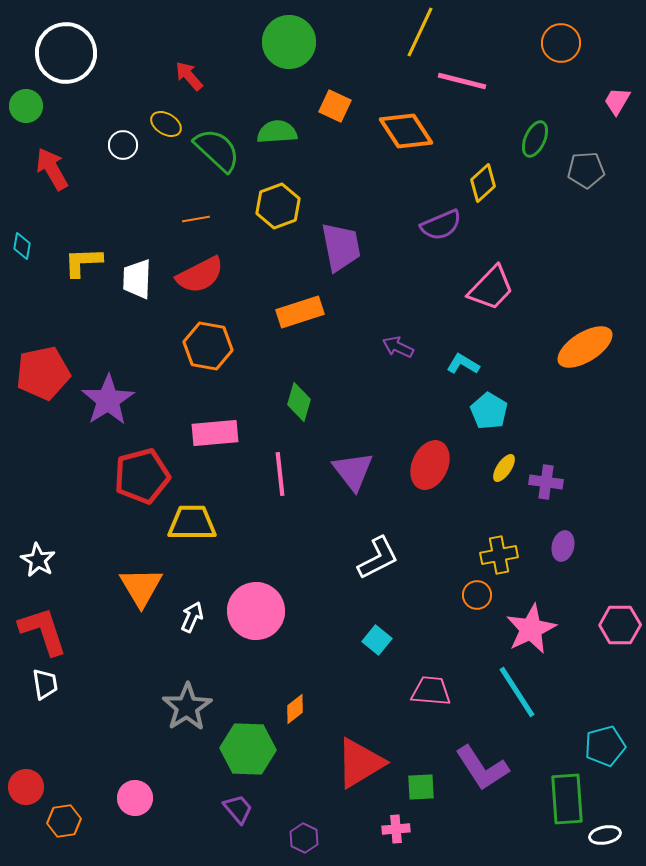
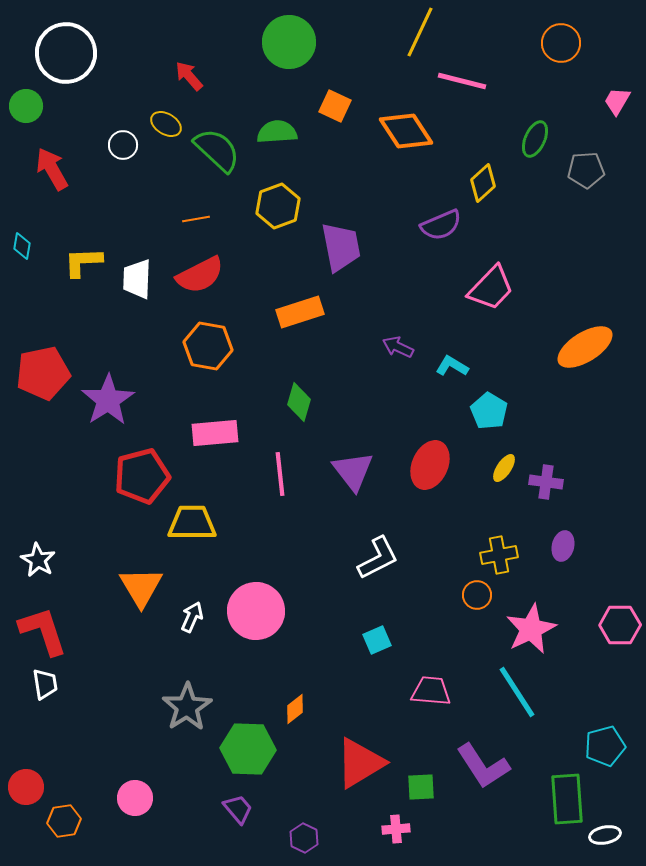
cyan L-shape at (463, 364): moved 11 px left, 2 px down
cyan square at (377, 640): rotated 28 degrees clockwise
purple L-shape at (482, 768): moved 1 px right, 2 px up
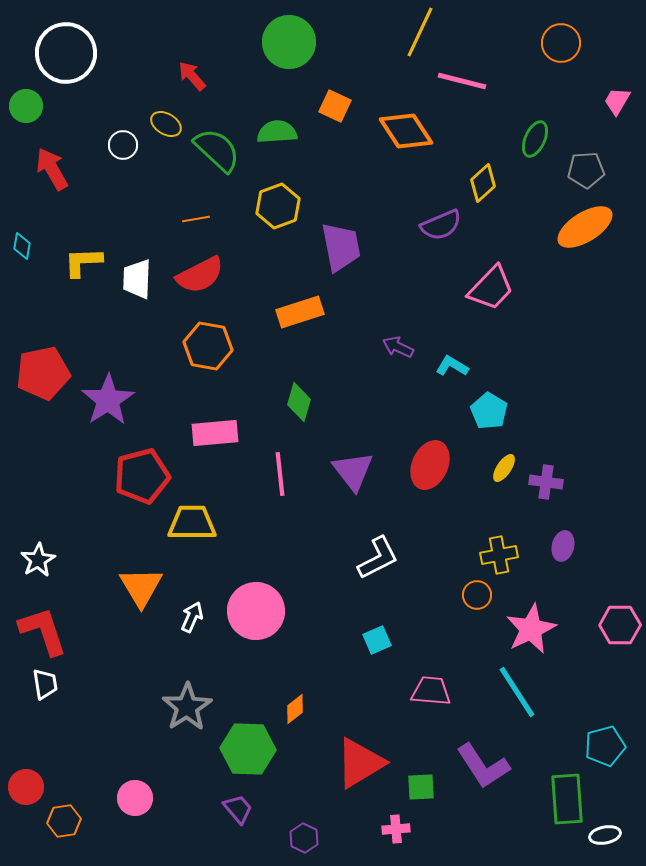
red arrow at (189, 76): moved 3 px right
orange ellipse at (585, 347): moved 120 px up
white star at (38, 560): rotated 12 degrees clockwise
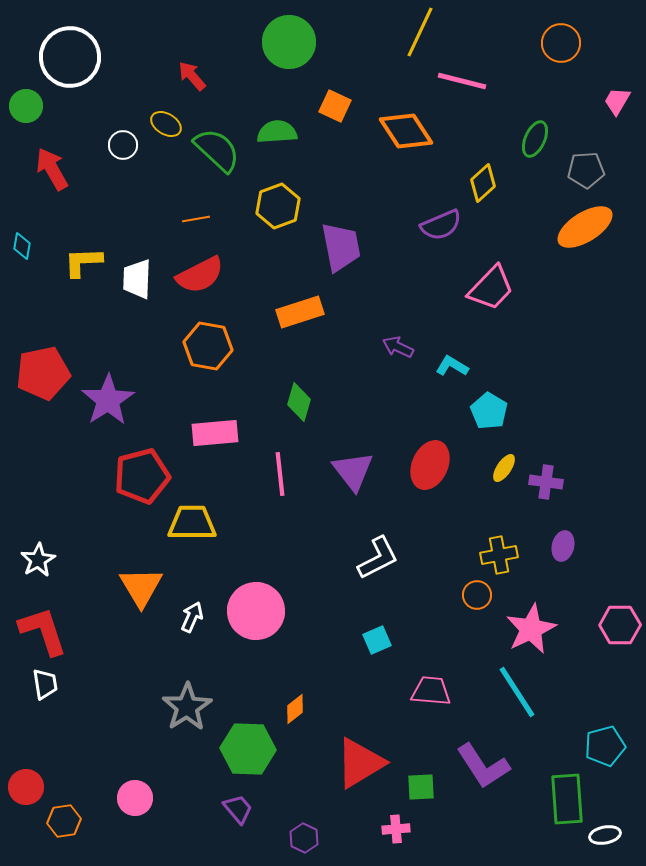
white circle at (66, 53): moved 4 px right, 4 px down
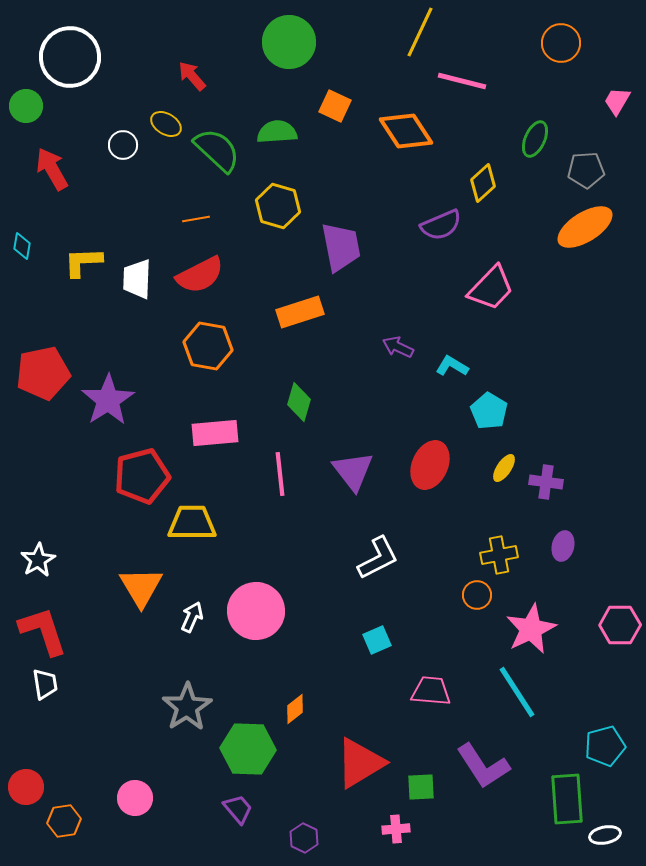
yellow hexagon at (278, 206): rotated 24 degrees counterclockwise
